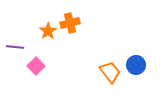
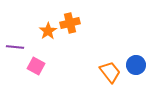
pink square: rotated 18 degrees counterclockwise
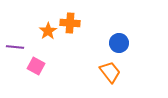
orange cross: rotated 18 degrees clockwise
blue circle: moved 17 px left, 22 px up
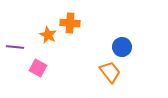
orange star: moved 4 px down; rotated 12 degrees counterclockwise
blue circle: moved 3 px right, 4 px down
pink square: moved 2 px right, 2 px down
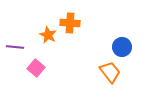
pink square: moved 2 px left; rotated 12 degrees clockwise
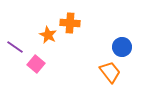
purple line: rotated 30 degrees clockwise
pink square: moved 4 px up
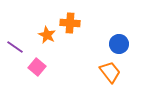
orange star: moved 1 px left
blue circle: moved 3 px left, 3 px up
pink square: moved 1 px right, 3 px down
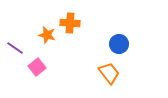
orange star: rotated 12 degrees counterclockwise
purple line: moved 1 px down
pink square: rotated 12 degrees clockwise
orange trapezoid: moved 1 px left, 1 px down
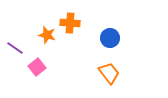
blue circle: moved 9 px left, 6 px up
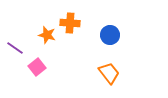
blue circle: moved 3 px up
